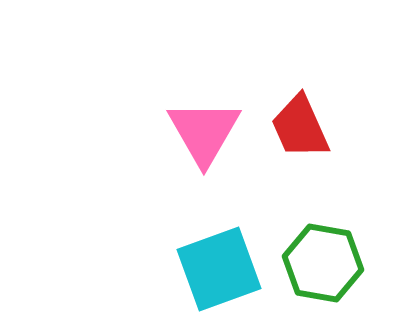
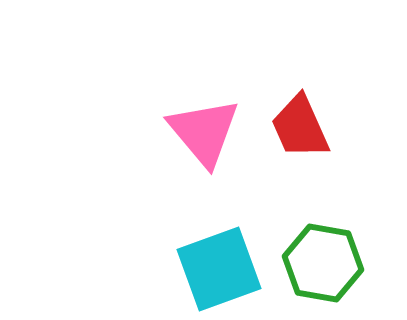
pink triangle: rotated 10 degrees counterclockwise
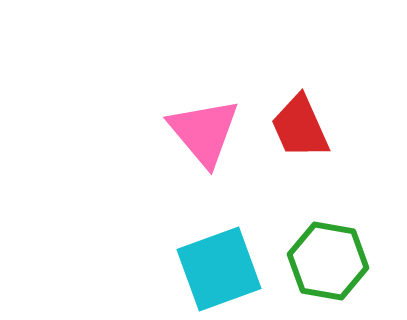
green hexagon: moved 5 px right, 2 px up
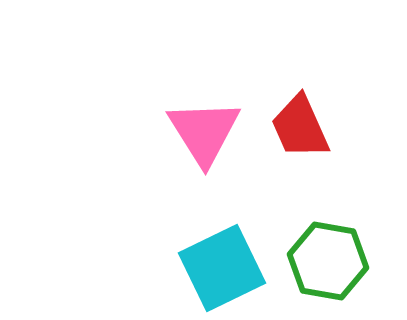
pink triangle: rotated 8 degrees clockwise
cyan square: moved 3 px right, 1 px up; rotated 6 degrees counterclockwise
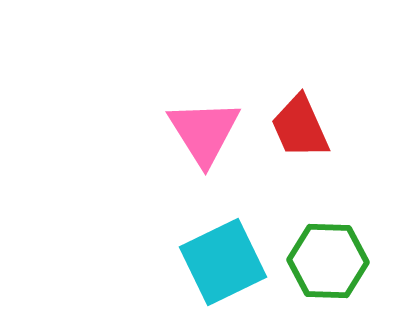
green hexagon: rotated 8 degrees counterclockwise
cyan square: moved 1 px right, 6 px up
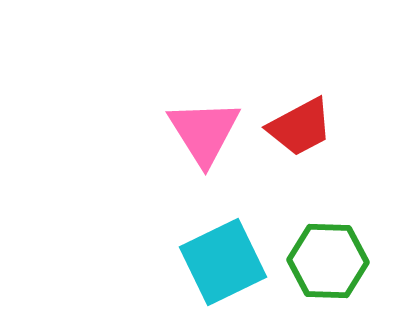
red trapezoid: rotated 94 degrees counterclockwise
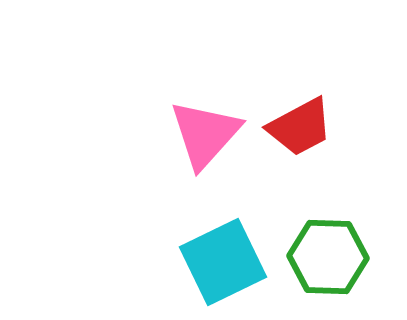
pink triangle: moved 1 px right, 2 px down; rotated 14 degrees clockwise
green hexagon: moved 4 px up
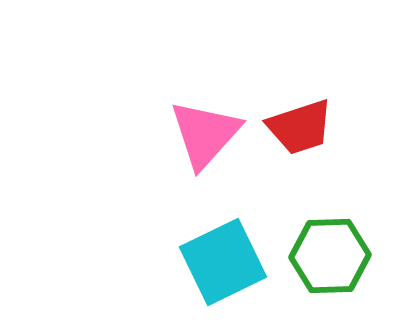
red trapezoid: rotated 10 degrees clockwise
green hexagon: moved 2 px right, 1 px up; rotated 4 degrees counterclockwise
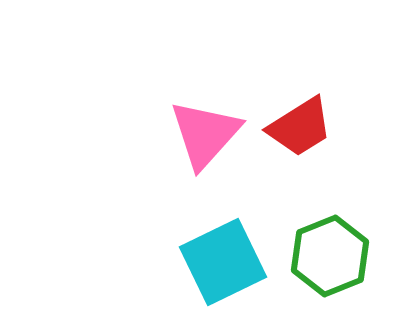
red trapezoid: rotated 14 degrees counterclockwise
green hexagon: rotated 20 degrees counterclockwise
